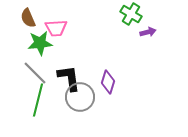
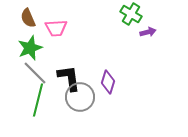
green star: moved 10 px left, 5 px down; rotated 15 degrees counterclockwise
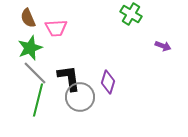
purple arrow: moved 15 px right, 14 px down; rotated 35 degrees clockwise
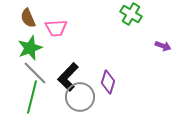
black L-shape: moved 1 px left, 1 px up; rotated 128 degrees counterclockwise
green line: moved 6 px left, 3 px up
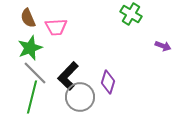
pink trapezoid: moved 1 px up
black L-shape: moved 1 px up
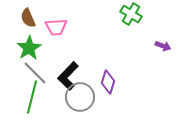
green star: moved 1 px left; rotated 10 degrees counterclockwise
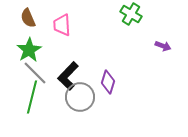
pink trapezoid: moved 6 px right, 2 px up; rotated 90 degrees clockwise
green star: moved 2 px down
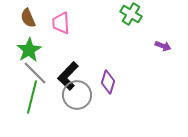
pink trapezoid: moved 1 px left, 2 px up
gray circle: moved 3 px left, 2 px up
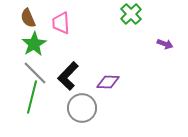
green cross: rotated 15 degrees clockwise
purple arrow: moved 2 px right, 2 px up
green star: moved 5 px right, 6 px up
purple diamond: rotated 75 degrees clockwise
gray circle: moved 5 px right, 13 px down
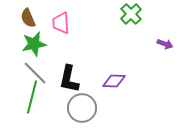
green star: rotated 20 degrees clockwise
black L-shape: moved 1 px right, 3 px down; rotated 32 degrees counterclockwise
purple diamond: moved 6 px right, 1 px up
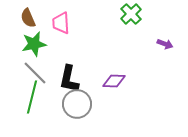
gray circle: moved 5 px left, 4 px up
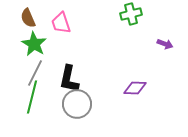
green cross: rotated 30 degrees clockwise
pink trapezoid: rotated 15 degrees counterclockwise
green star: rotated 30 degrees counterclockwise
gray line: rotated 72 degrees clockwise
purple diamond: moved 21 px right, 7 px down
